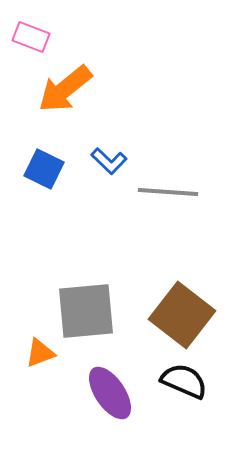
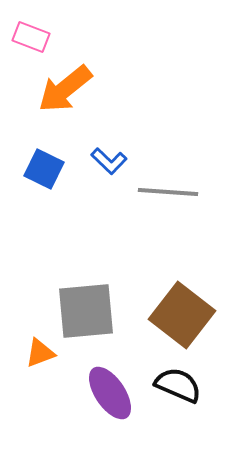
black semicircle: moved 6 px left, 4 px down
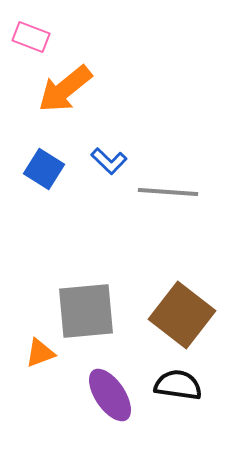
blue square: rotated 6 degrees clockwise
black semicircle: rotated 15 degrees counterclockwise
purple ellipse: moved 2 px down
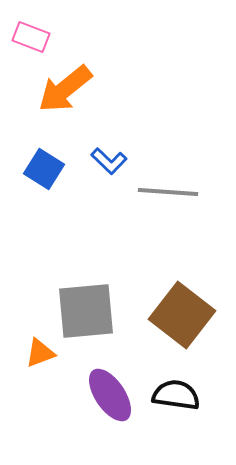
black semicircle: moved 2 px left, 10 px down
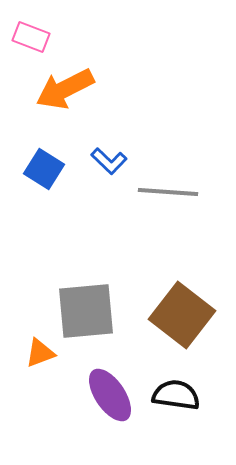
orange arrow: rotated 12 degrees clockwise
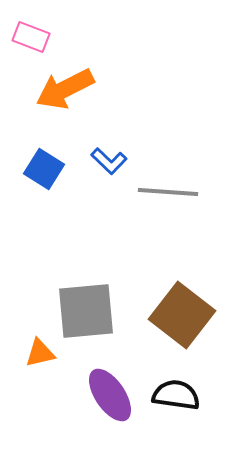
orange triangle: rotated 8 degrees clockwise
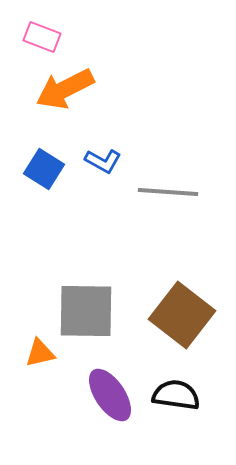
pink rectangle: moved 11 px right
blue L-shape: moved 6 px left; rotated 15 degrees counterclockwise
gray square: rotated 6 degrees clockwise
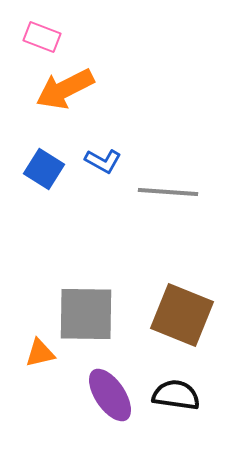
gray square: moved 3 px down
brown square: rotated 16 degrees counterclockwise
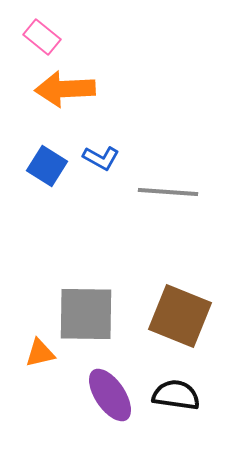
pink rectangle: rotated 18 degrees clockwise
orange arrow: rotated 24 degrees clockwise
blue L-shape: moved 2 px left, 3 px up
blue square: moved 3 px right, 3 px up
brown square: moved 2 px left, 1 px down
